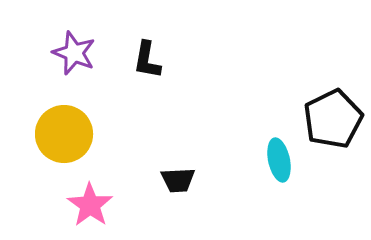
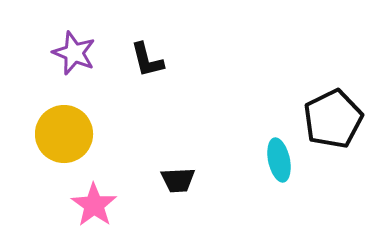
black L-shape: rotated 24 degrees counterclockwise
pink star: moved 4 px right
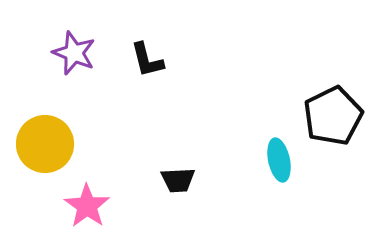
black pentagon: moved 3 px up
yellow circle: moved 19 px left, 10 px down
pink star: moved 7 px left, 1 px down
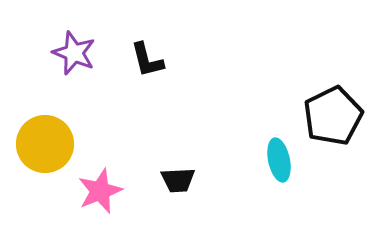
pink star: moved 13 px right, 15 px up; rotated 15 degrees clockwise
